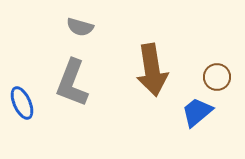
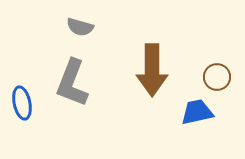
brown arrow: rotated 9 degrees clockwise
blue ellipse: rotated 12 degrees clockwise
blue trapezoid: rotated 28 degrees clockwise
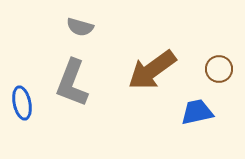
brown arrow: rotated 54 degrees clockwise
brown circle: moved 2 px right, 8 px up
